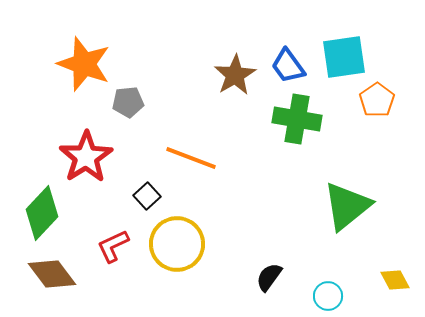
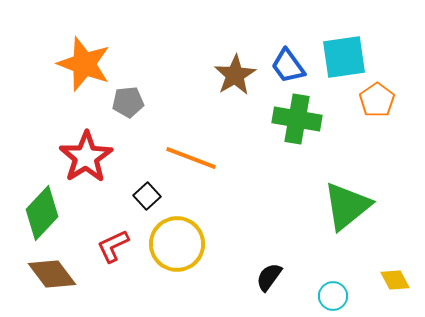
cyan circle: moved 5 px right
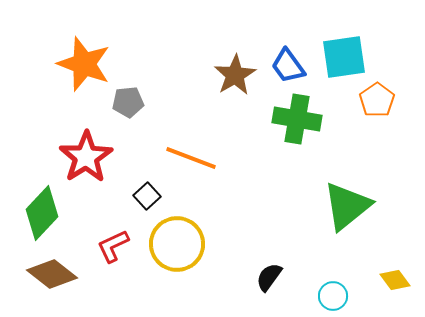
brown diamond: rotated 15 degrees counterclockwise
yellow diamond: rotated 8 degrees counterclockwise
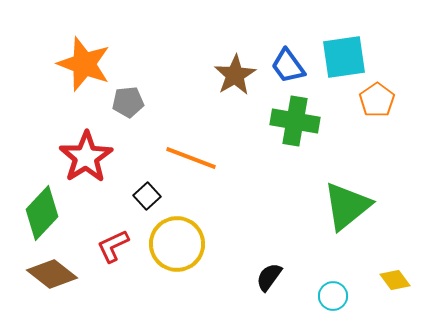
green cross: moved 2 px left, 2 px down
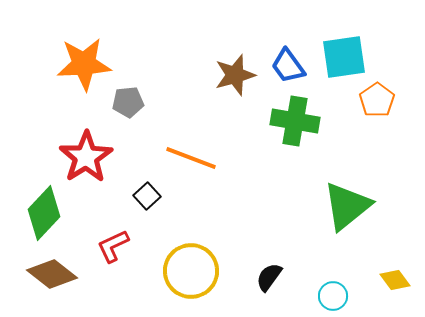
orange star: rotated 24 degrees counterclockwise
brown star: rotated 15 degrees clockwise
green diamond: moved 2 px right
yellow circle: moved 14 px right, 27 px down
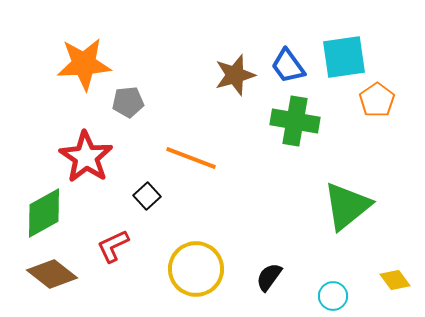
red star: rotated 6 degrees counterclockwise
green diamond: rotated 18 degrees clockwise
yellow circle: moved 5 px right, 2 px up
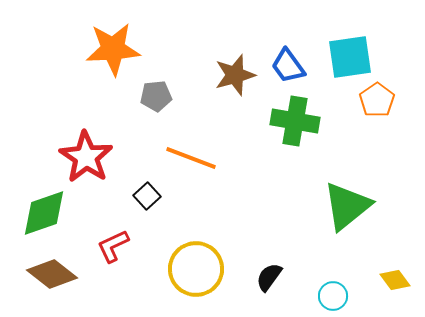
cyan square: moved 6 px right
orange star: moved 29 px right, 15 px up
gray pentagon: moved 28 px right, 6 px up
green diamond: rotated 10 degrees clockwise
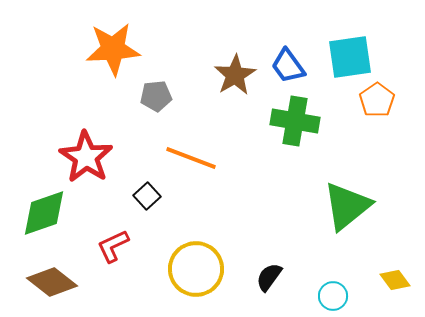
brown star: rotated 15 degrees counterclockwise
brown diamond: moved 8 px down
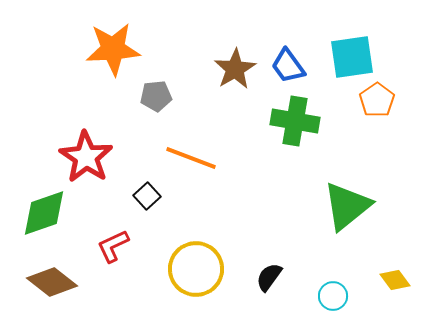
cyan square: moved 2 px right
brown star: moved 6 px up
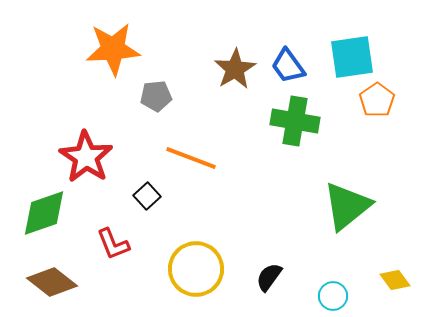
red L-shape: moved 2 px up; rotated 87 degrees counterclockwise
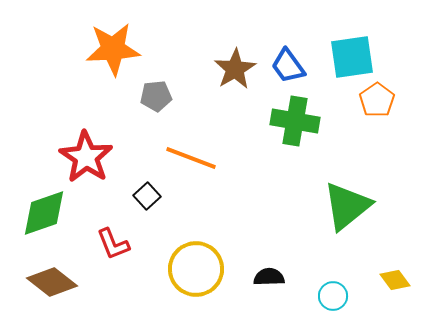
black semicircle: rotated 52 degrees clockwise
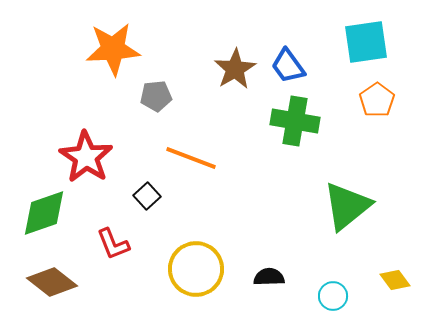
cyan square: moved 14 px right, 15 px up
